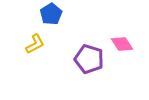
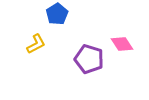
blue pentagon: moved 6 px right
yellow L-shape: moved 1 px right
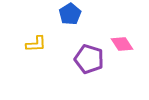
blue pentagon: moved 13 px right
yellow L-shape: rotated 25 degrees clockwise
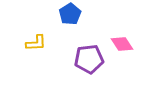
yellow L-shape: moved 1 px up
purple pentagon: rotated 24 degrees counterclockwise
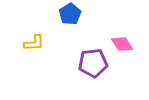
yellow L-shape: moved 2 px left
purple pentagon: moved 4 px right, 4 px down
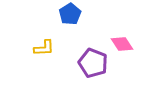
yellow L-shape: moved 10 px right, 5 px down
purple pentagon: rotated 28 degrees clockwise
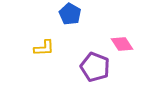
blue pentagon: rotated 10 degrees counterclockwise
purple pentagon: moved 2 px right, 4 px down
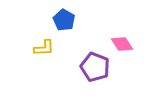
blue pentagon: moved 6 px left, 6 px down
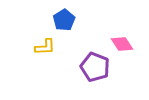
blue pentagon: rotated 10 degrees clockwise
yellow L-shape: moved 1 px right, 1 px up
